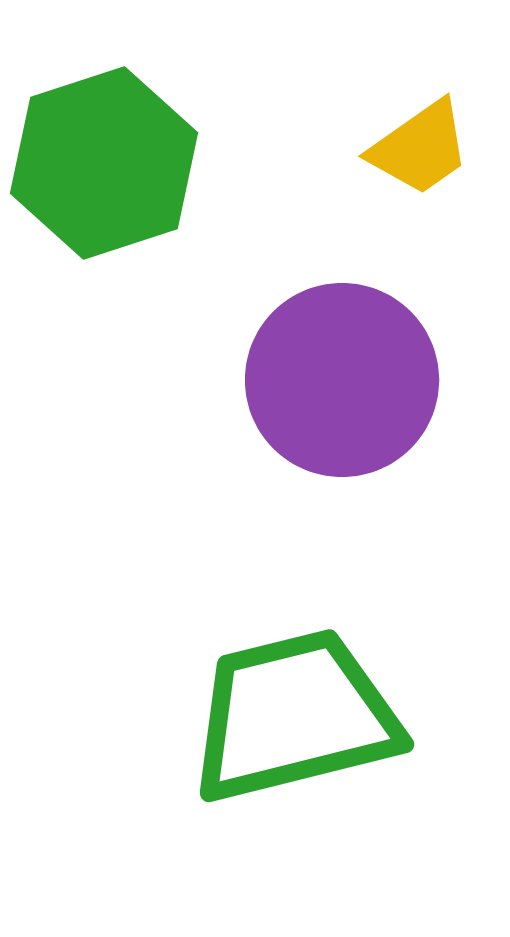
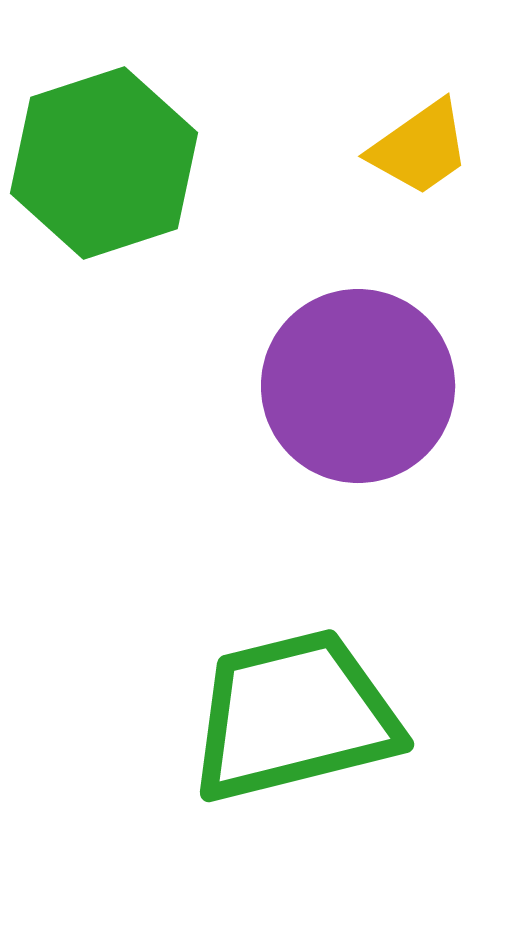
purple circle: moved 16 px right, 6 px down
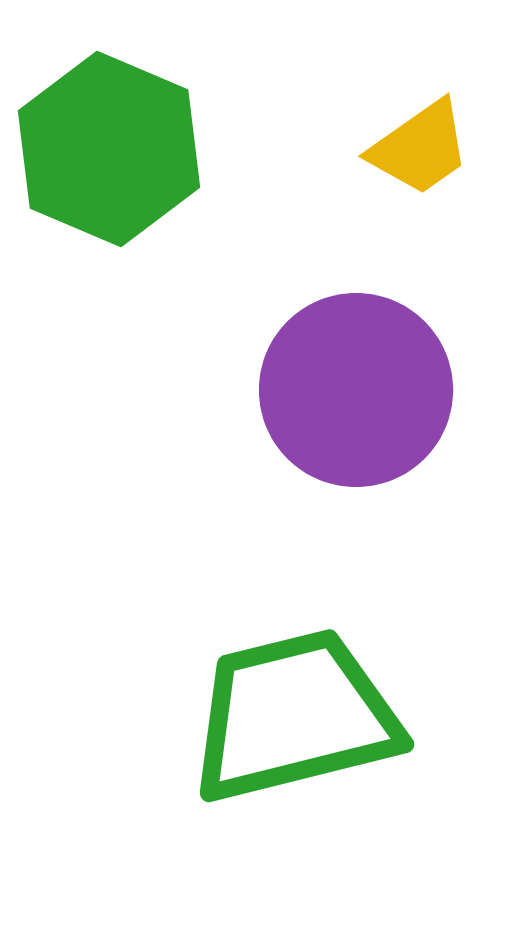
green hexagon: moved 5 px right, 14 px up; rotated 19 degrees counterclockwise
purple circle: moved 2 px left, 4 px down
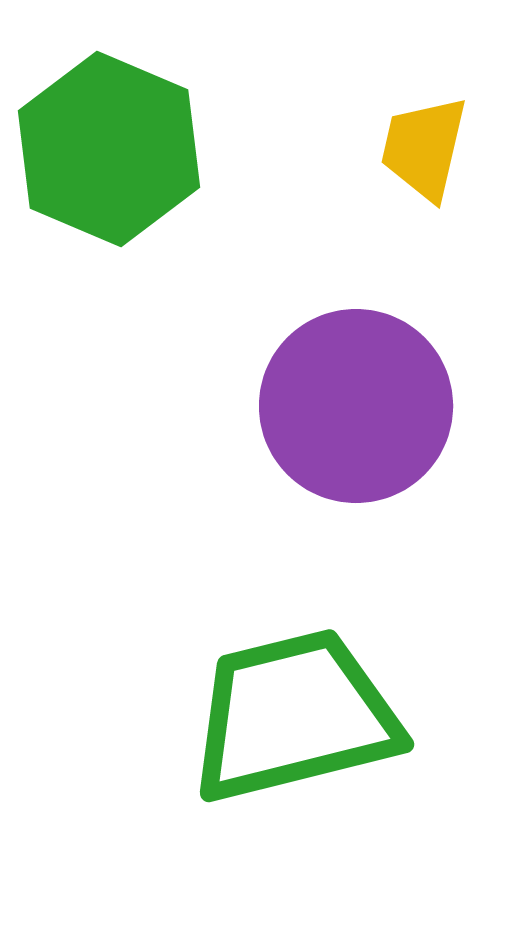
yellow trapezoid: moved 4 px right; rotated 138 degrees clockwise
purple circle: moved 16 px down
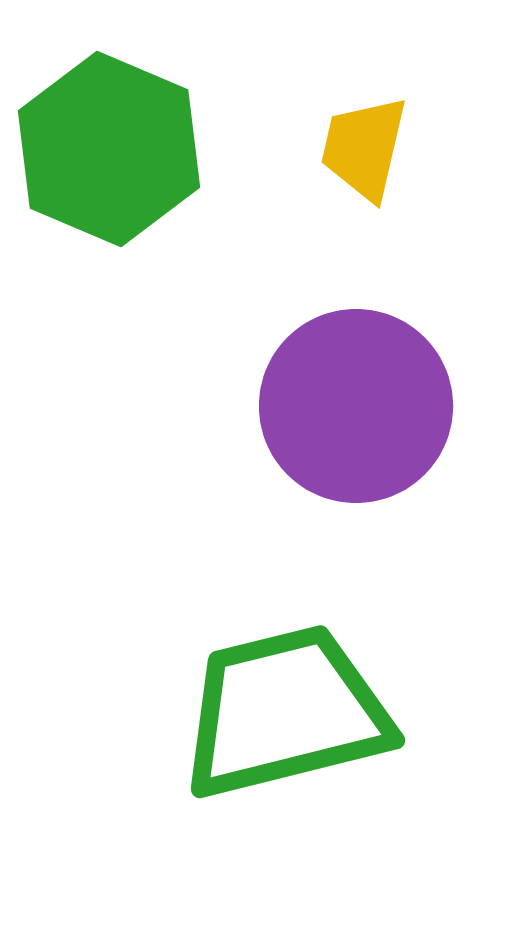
yellow trapezoid: moved 60 px left
green trapezoid: moved 9 px left, 4 px up
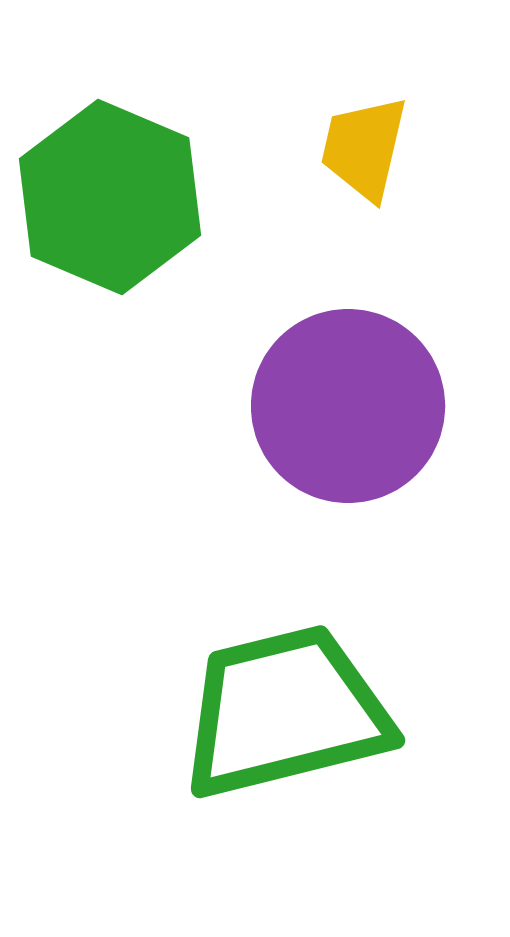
green hexagon: moved 1 px right, 48 px down
purple circle: moved 8 px left
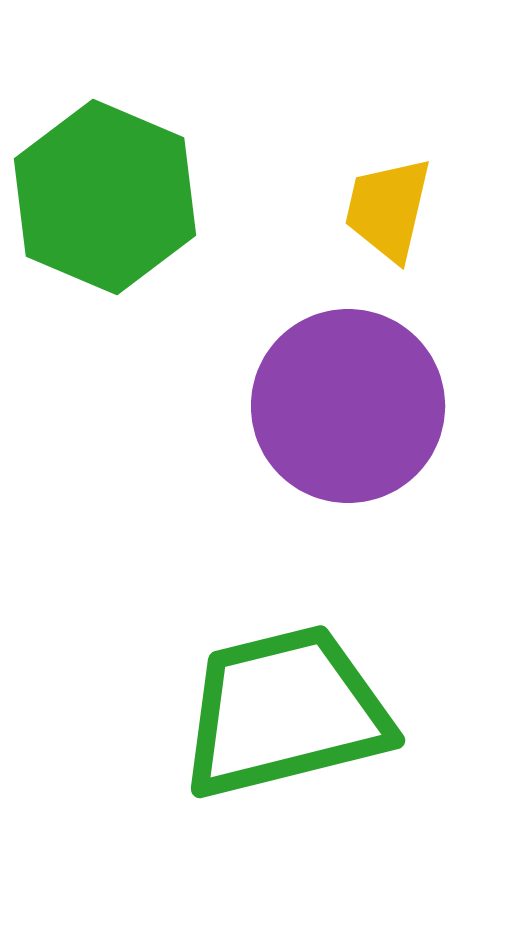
yellow trapezoid: moved 24 px right, 61 px down
green hexagon: moved 5 px left
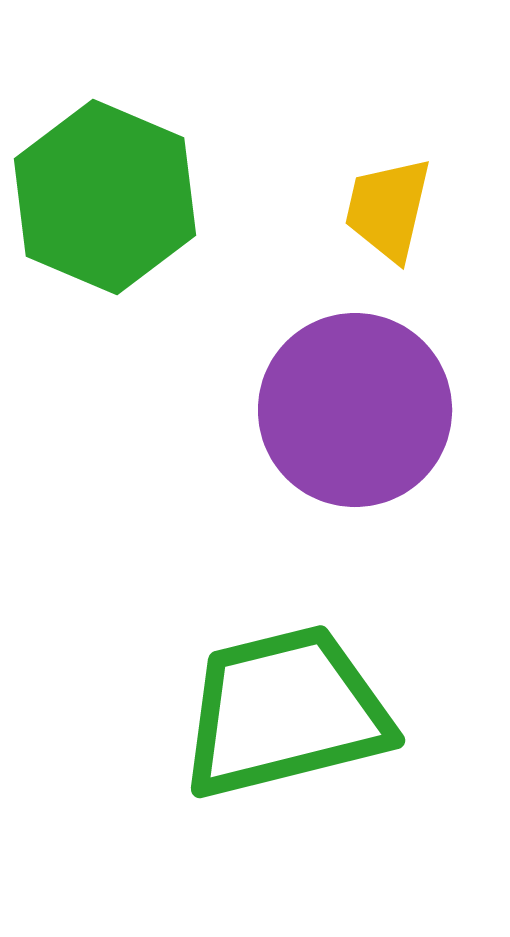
purple circle: moved 7 px right, 4 px down
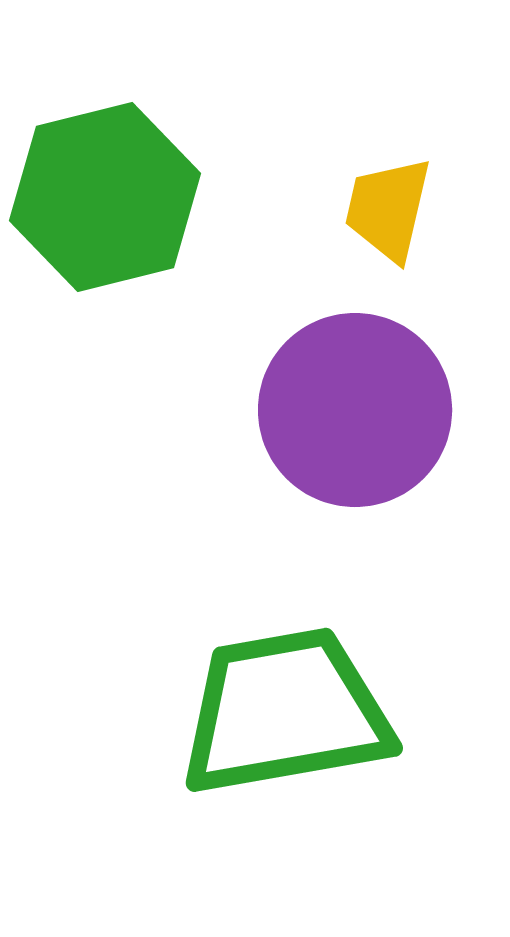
green hexagon: rotated 23 degrees clockwise
green trapezoid: rotated 4 degrees clockwise
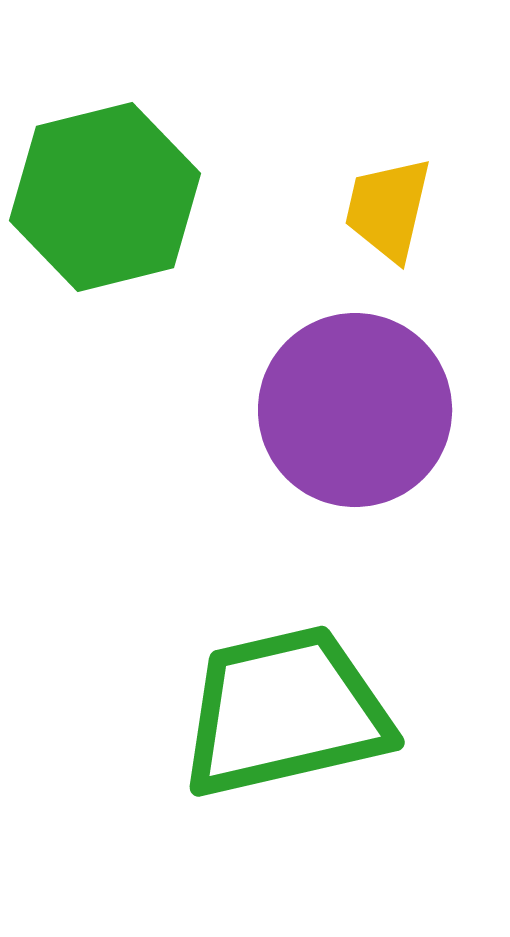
green trapezoid: rotated 3 degrees counterclockwise
